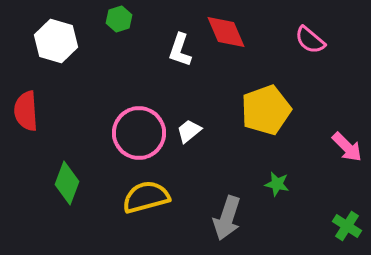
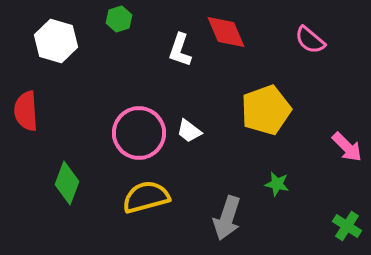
white trapezoid: rotated 104 degrees counterclockwise
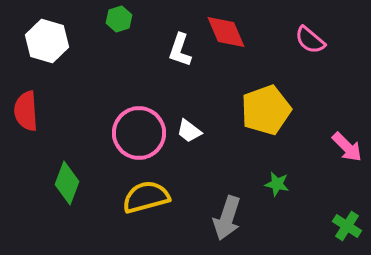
white hexagon: moved 9 px left
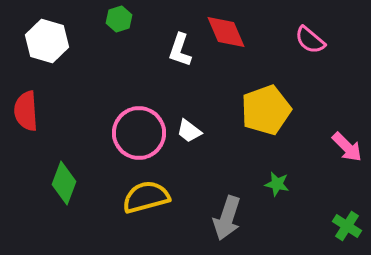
green diamond: moved 3 px left
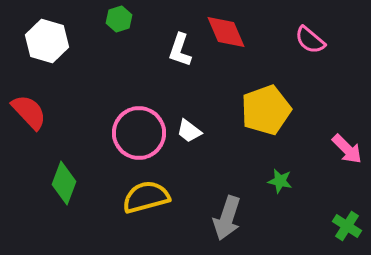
red semicircle: moved 3 px right, 1 px down; rotated 141 degrees clockwise
pink arrow: moved 2 px down
green star: moved 3 px right, 3 px up
